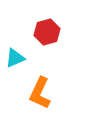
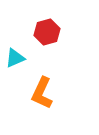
orange L-shape: moved 2 px right
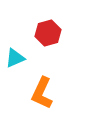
red hexagon: moved 1 px right, 1 px down
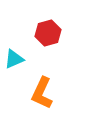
cyan triangle: moved 1 px left, 1 px down
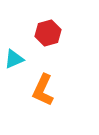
orange L-shape: moved 1 px right, 3 px up
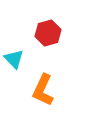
cyan triangle: rotated 50 degrees counterclockwise
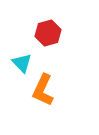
cyan triangle: moved 8 px right, 4 px down
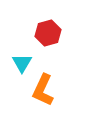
cyan triangle: rotated 15 degrees clockwise
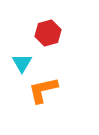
orange L-shape: rotated 52 degrees clockwise
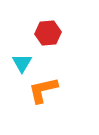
red hexagon: rotated 10 degrees clockwise
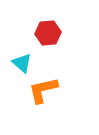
cyan triangle: rotated 20 degrees counterclockwise
